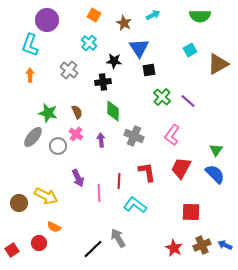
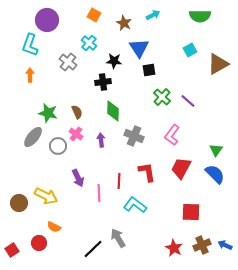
gray cross at (69, 70): moved 1 px left, 8 px up
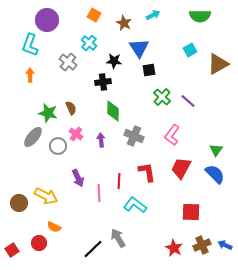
brown semicircle at (77, 112): moved 6 px left, 4 px up
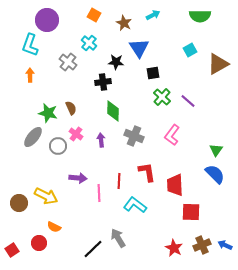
black star at (114, 61): moved 2 px right, 1 px down
black square at (149, 70): moved 4 px right, 3 px down
red trapezoid at (181, 168): moved 6 px left, 17 px down; rotated 30 degrees counterclockwise
purple arrow at (78, 178): rotated 60 degrees counterclockwise
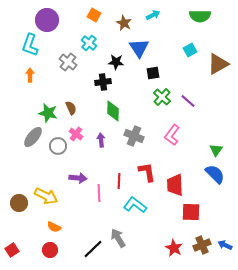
red circle at (39, 243): moved 11 px right, 7 px down
